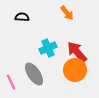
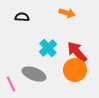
orange arrow: rotated 35 degrees counterclockwise
cyan cross: rotated 18 degrees counterclockwise
gray ellipse: rotated 35 degrees counterclockwise
pink line: moved 2 px down
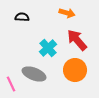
red arrow: moved 12 px up
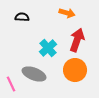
red arrow: rotated 60 degrees clockwise
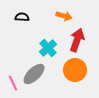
orange arrow: moved 3 px left, 3 px down
gray ellipse: rotated 65 degrees counterclockwise
pink line: moved 2 px right, 1 px up
